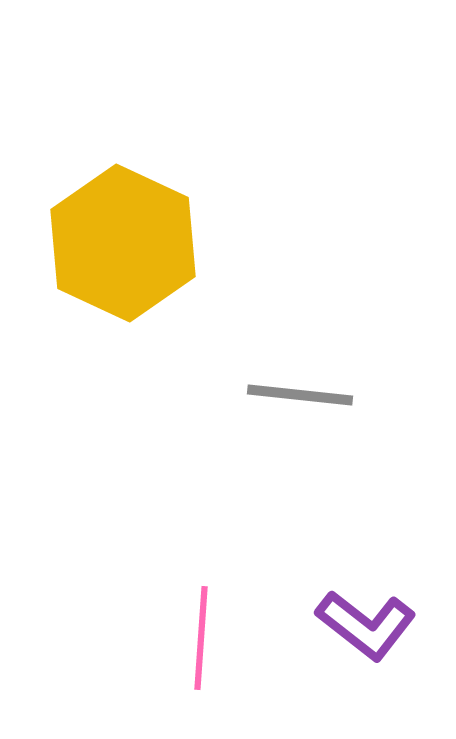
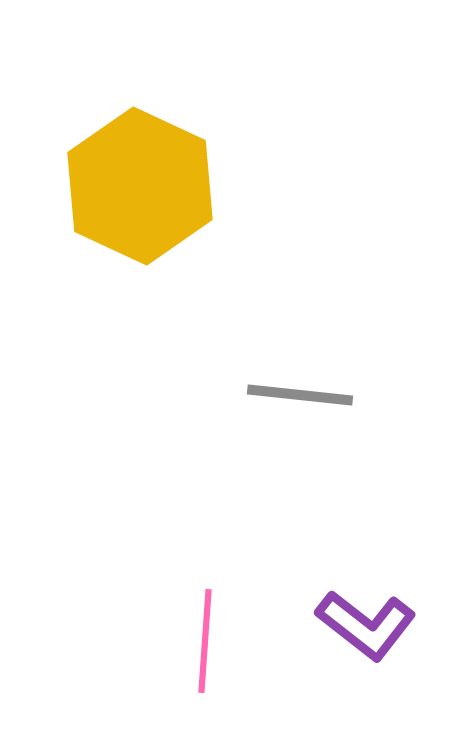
yellow hexagon: moved 17 px right, 57 px up
pink line: moved 4 px right, 3 px down
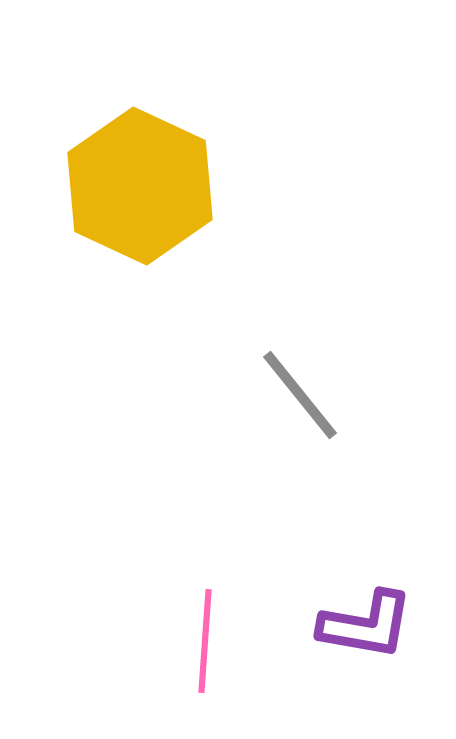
gray line: rotated 45 degrees clockwise
purple L-shape: rotated 28 degrees counterclockwise
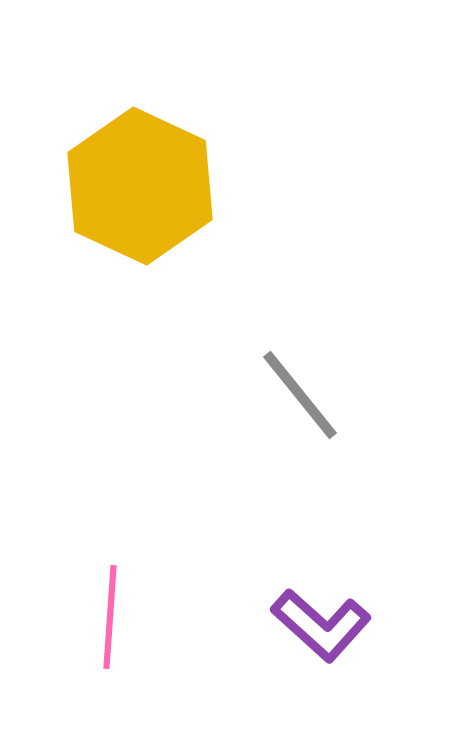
purple L-shape: moved 45 px left; rotated 32 degrees clockwise
pink line: moved 95 px left, 24 px up
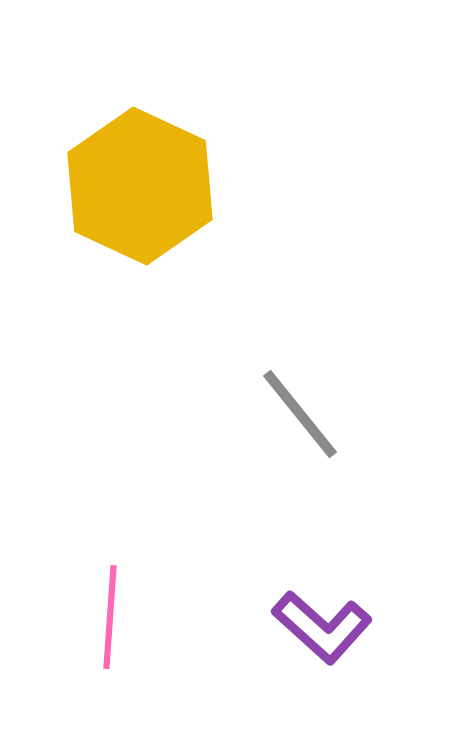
gray line: moved 19 px down
purple L-shape: moved 1 px right, 2 px down
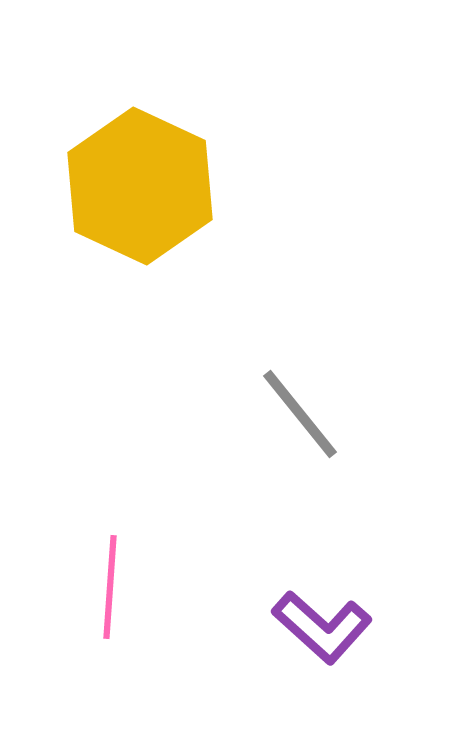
pink line: moved 30 px up
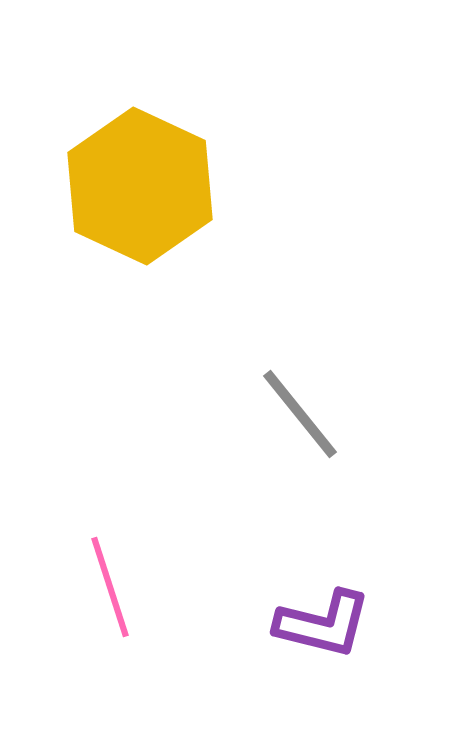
pink line: rotated 22 degrees counterclockwise
purple L-shape: moved 1 px right, 3 px up; rotated 28 degrees counterclockwise
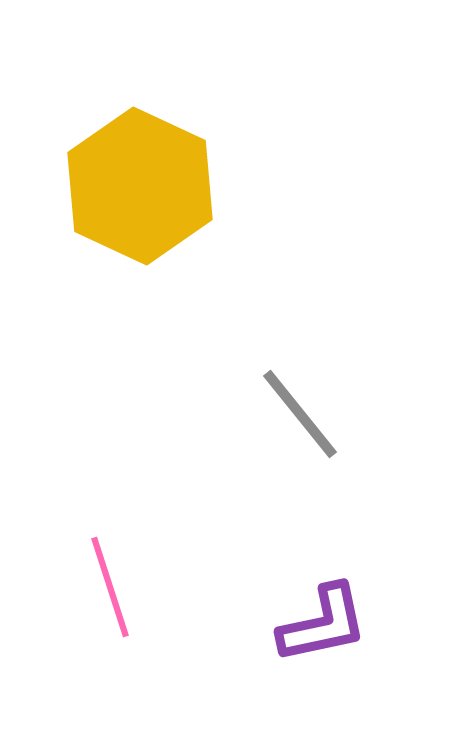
purple L-shape: rotated 26 degrees counterclockwise
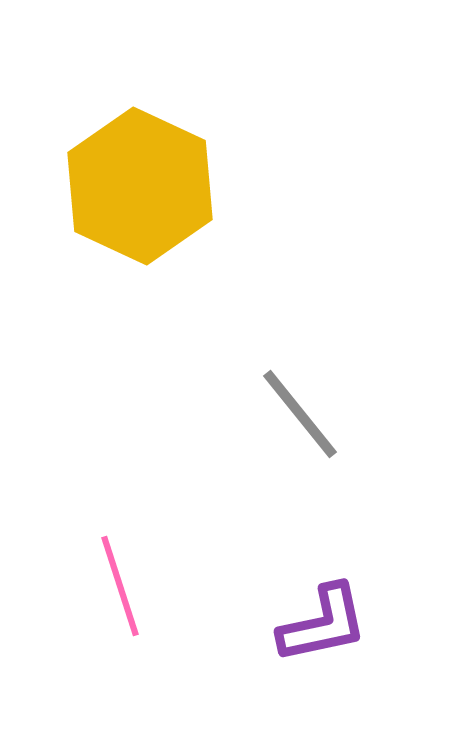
pink line: moved 10 px right, 1 px up
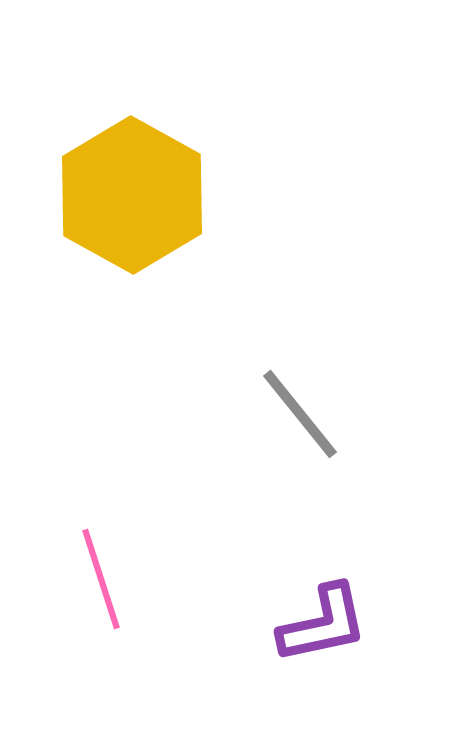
yellow hexagon: moved 8 px left, 9 px down; rotated 4 degrees clockwise
pink line: moved 19 px left, 7 px up
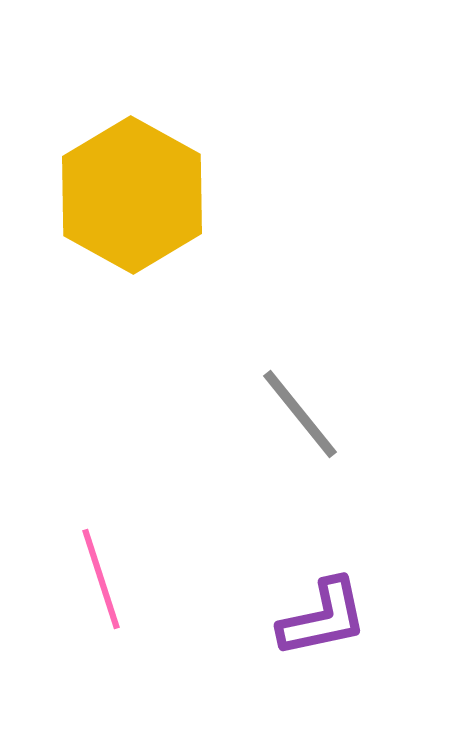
purple L-shape: moved 6 px up
